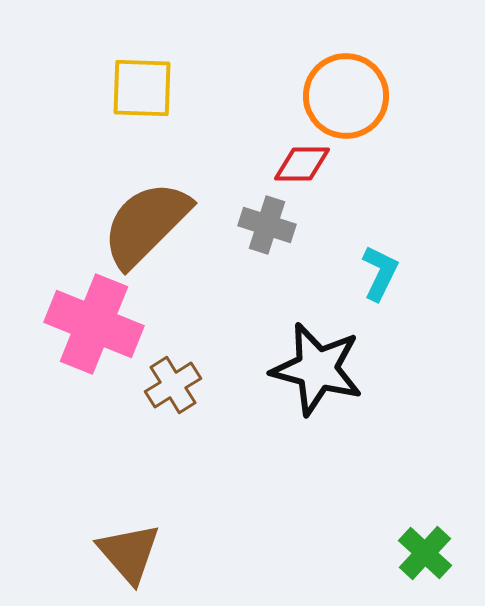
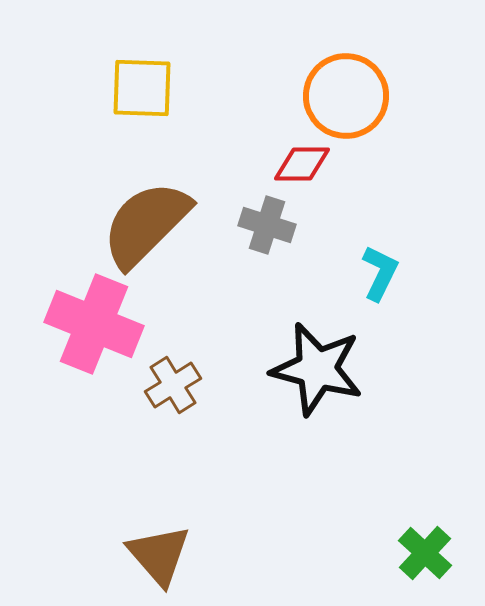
brown triangle: moved 30 px right, 2 px down
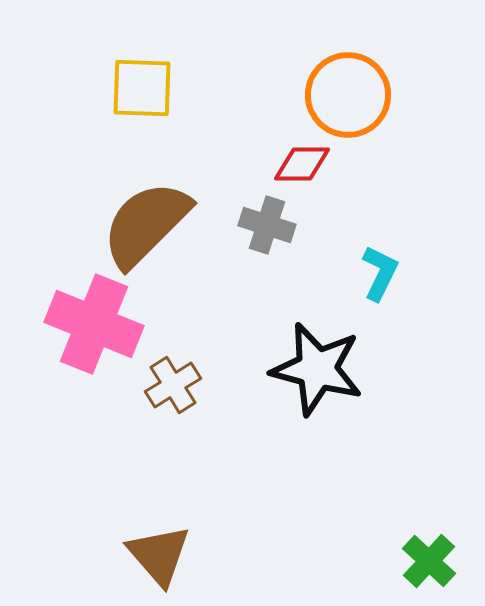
orange circle: moved 2 px right, 1 px up
green cross: moved 4 px right, 8 px down
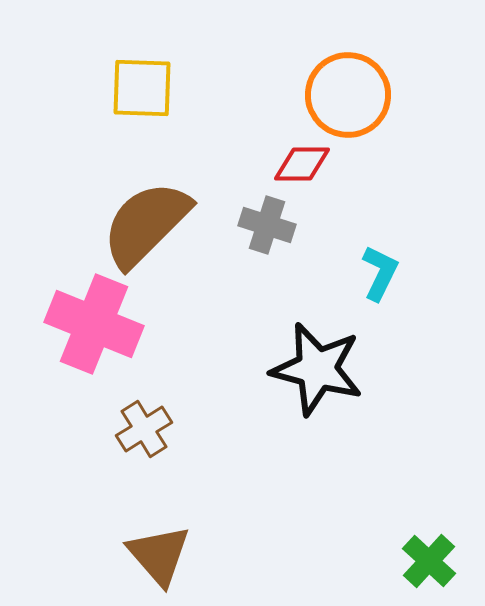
brown cross: moved 29 px left, 44 px down
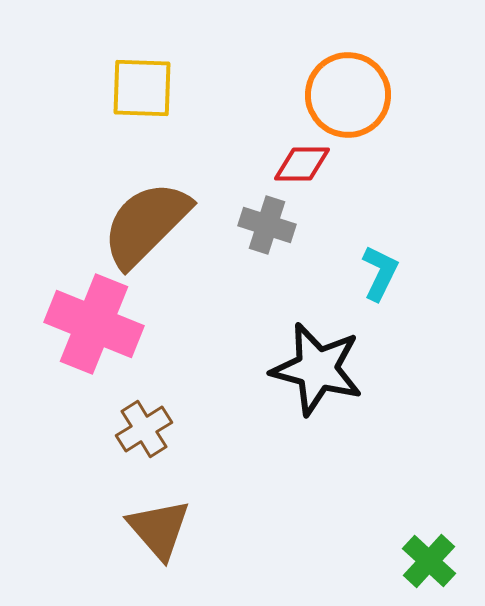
brown triangle: moved 26 px up
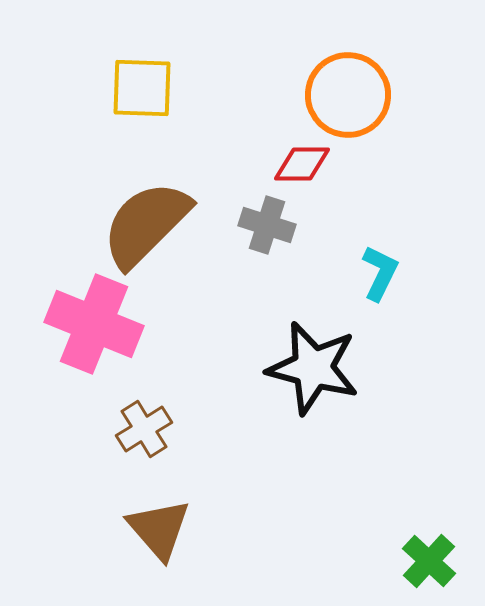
black star: moved 4 px left, 1 px up
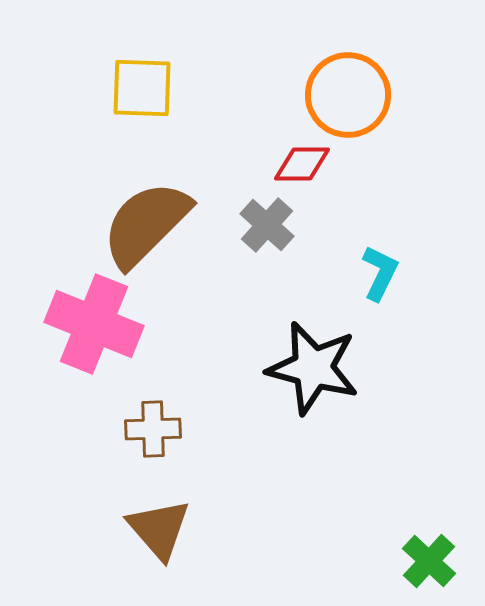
gray cross: rotated 24 degrees clockwise
brown cross: moved 9 px right; rotated 30 degrees clockwise
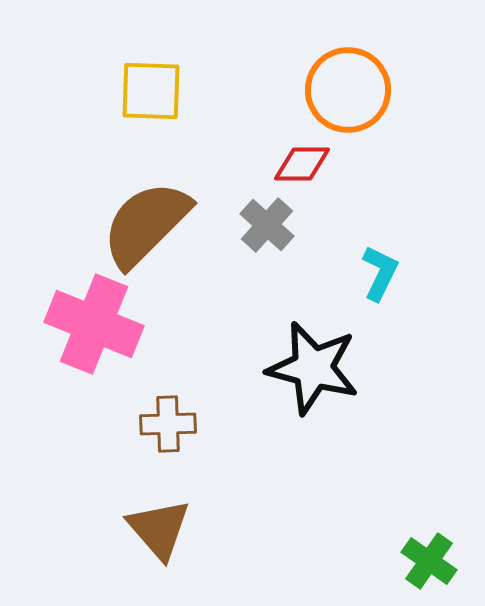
yellow square: moved 9 px right, 3 px down
orange circle: moved 5 px up
brown cross: moved 15 px right, 5 px up
green cross: rotated 8 degrees counterclockwise
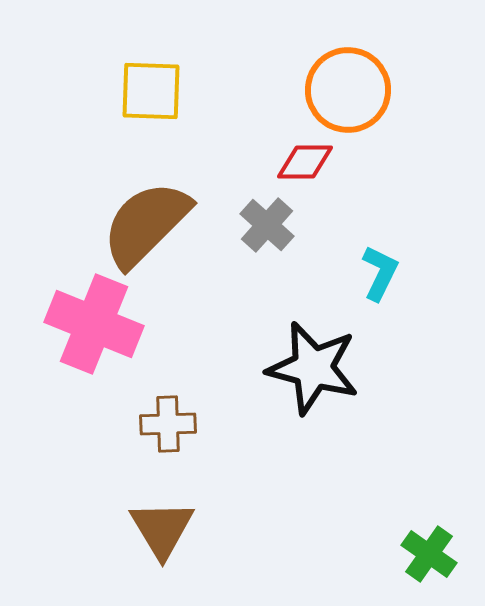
red diamond: moved 3 px right, 2 px up
brown triangle: moved 3 px right; rotated 10 degrees clockwise
green cross: moved 7 px up
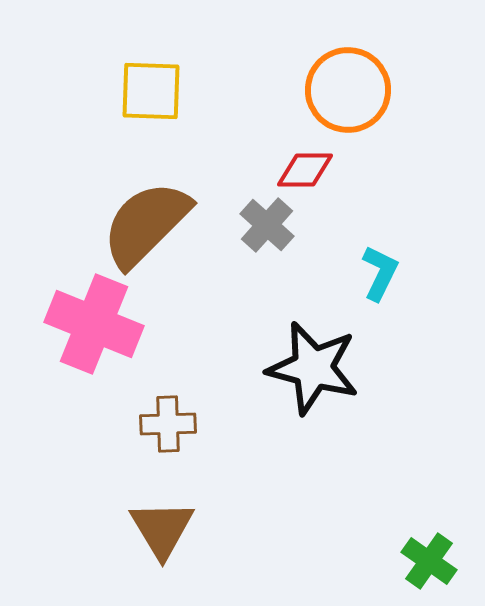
red diamond: moved 8 px down
green cross: moved 7 px down
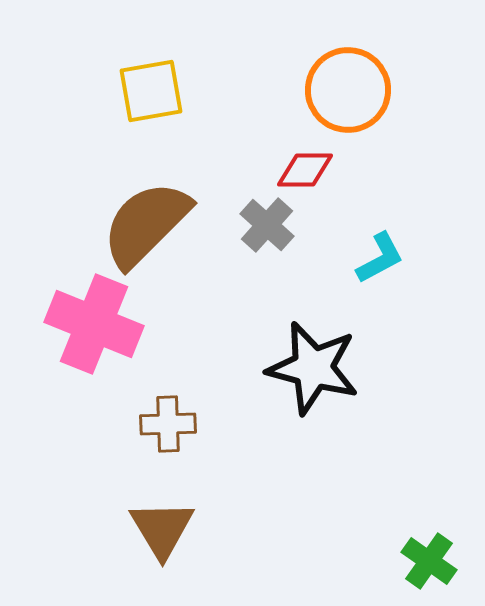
yellow square: rotated 12 degrees counterclockwise
cyan L-shape: moved 15 px up; rotated 36 degrees clockwise
